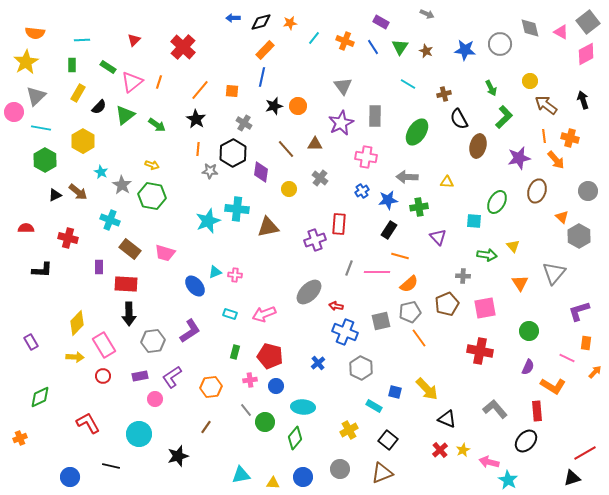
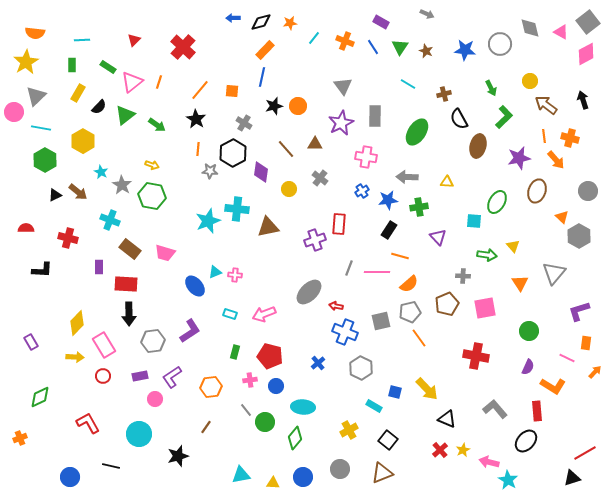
red cross at (480, 351): moved 4 px left, 5 px down
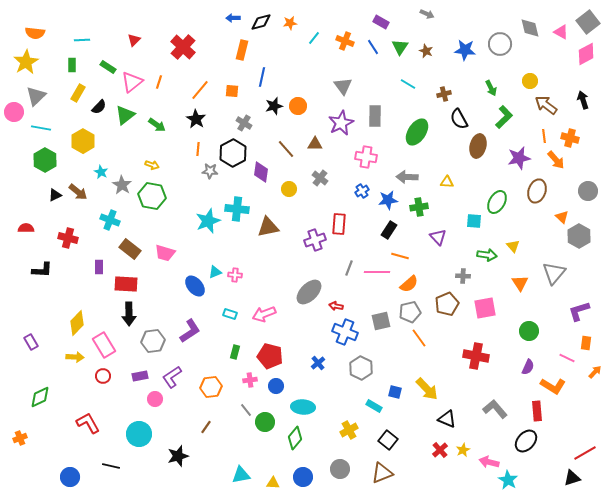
orange rectangle at (265, 50): moved 23 px left; rotated 30 degrees counterclockwise
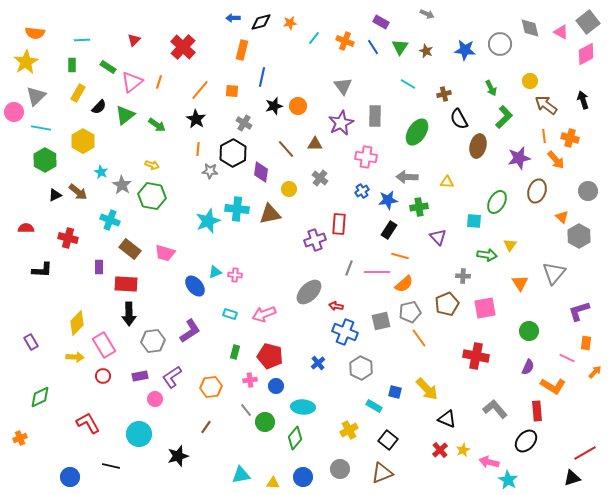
brown triangle at (268, 227): moved 2 px right, 13 px up
yellow triangle at (513, 246): moved 3 px left, 1 px up; rotated 16 degrees clockwise
orange semicircle at (409, 284): moved 5 px left
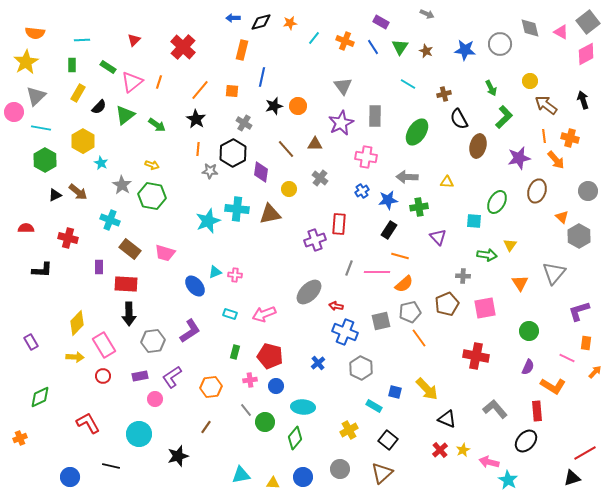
cyan star at (101, 172): moved 9 px up
brown triangle at (382, 473): rotated 20 degrees counterclockwise
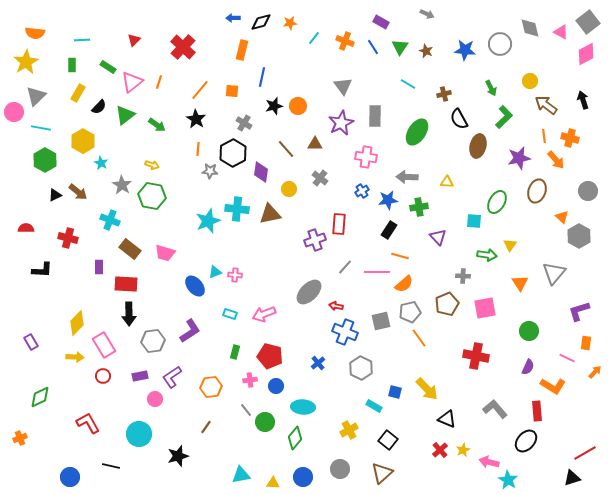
gray line at (349, 268): moved 4 px left, 1 px up; rotated 21 degrees clockwise
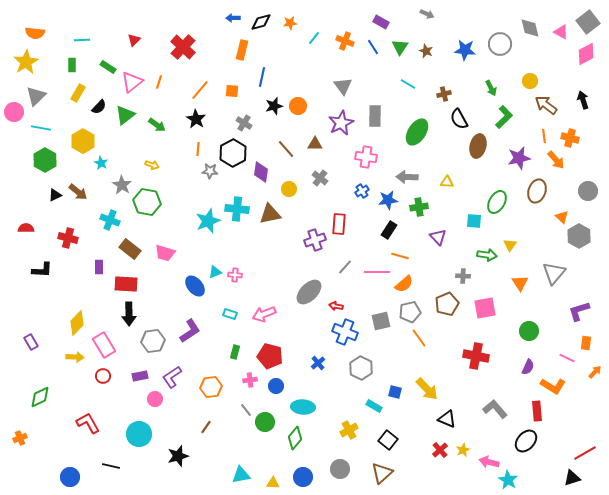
green hexagon at (152, 196): moved 5 px left, 6 px down
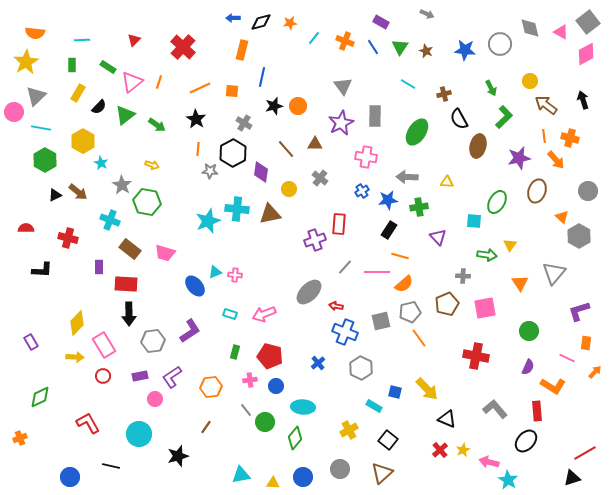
orange line at (200, 90): moved 2 px up; rotated 25 degrees clockwise
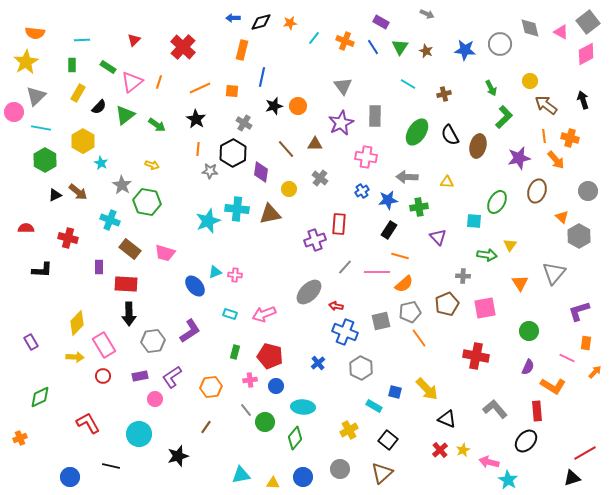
black semicircle at (459, 119): moved 9 px left, 16 px down
